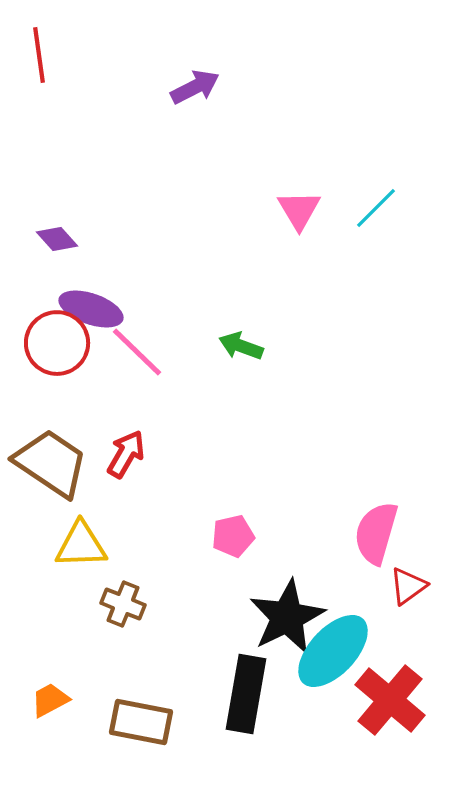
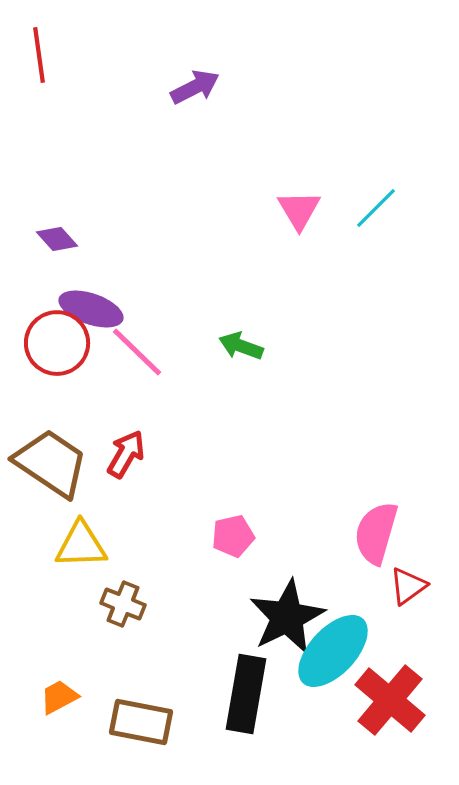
orange trapezoid: moved 9 px right, 3 px up
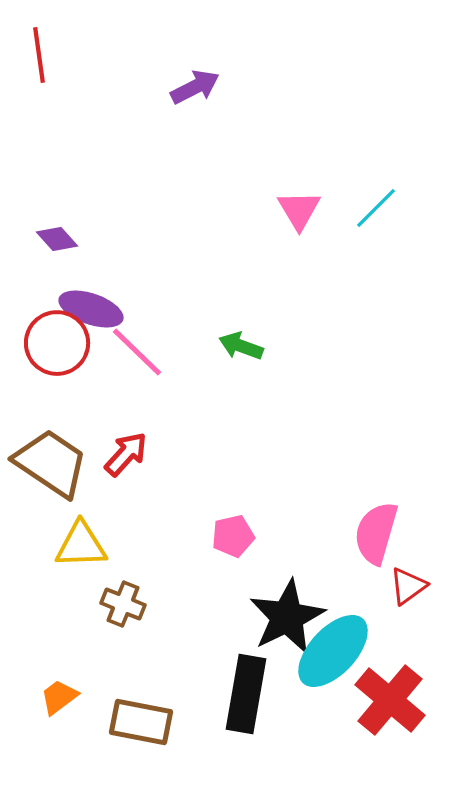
red arrow: rotated 12 degrees clockwise
orange trapezoid: rotated 9 degrees counterclockwise
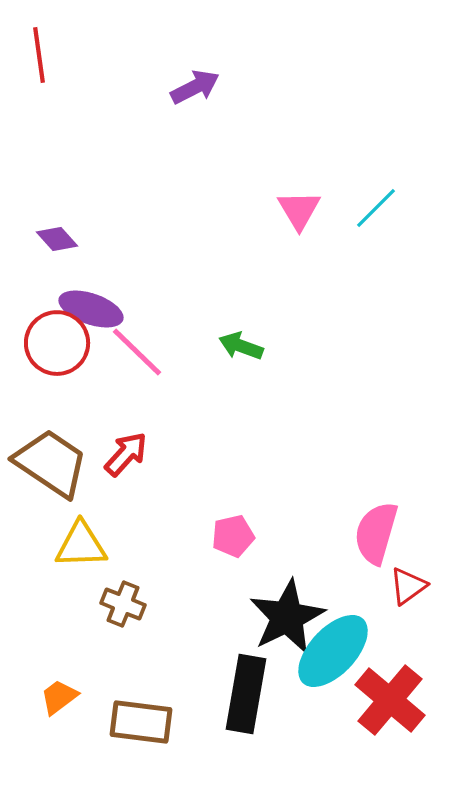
brown rectangle: rotated 4 degrees counterclockwise
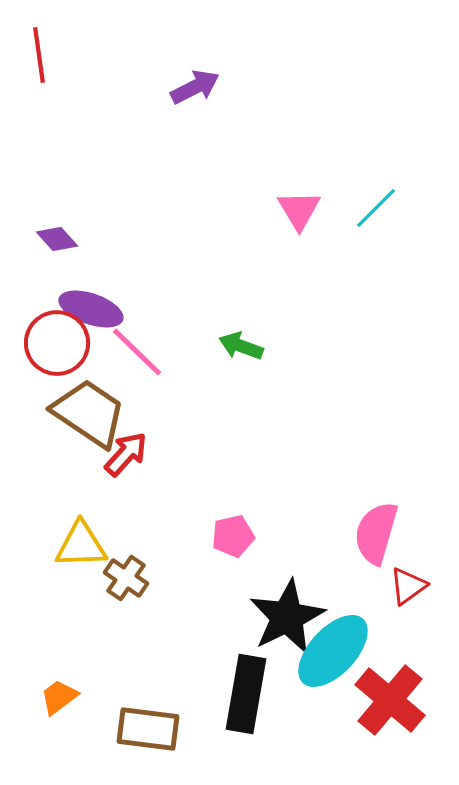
brown trapezoid: moved 38 px right, 50 px up
brown cross: moved 3 px right, 26 px up; rotated 12 degrees clockwise
brown rectangle: moved 7 px right, 7 px down
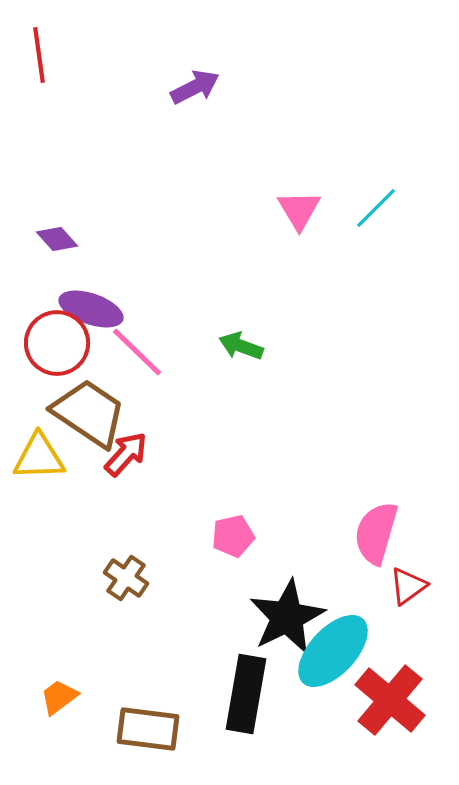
yellow triangle: moved 42 px left, 88 px up
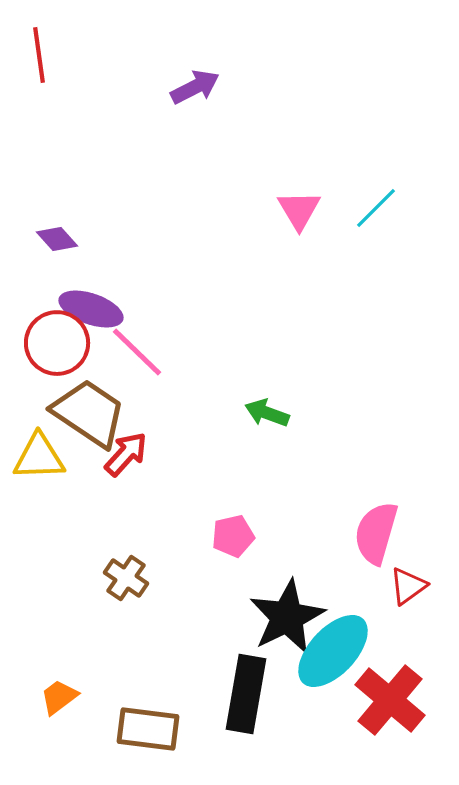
green arrow: moved 26 px right, 67 px down
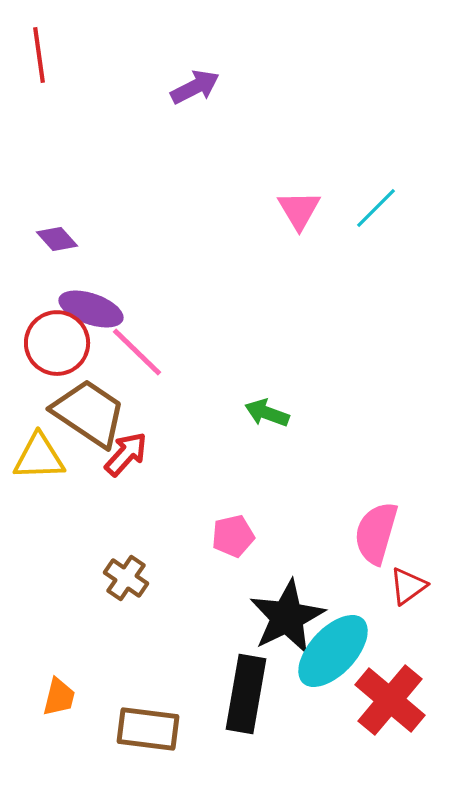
orange trapezoid: rotated 141 degrees clockwise
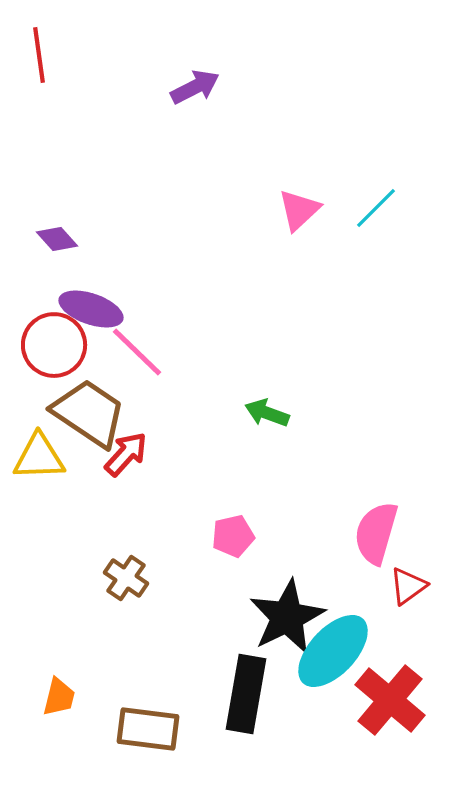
pink triangle: rotated 18 degrees clockwise
red circle: moved 3 px left, 2 px down
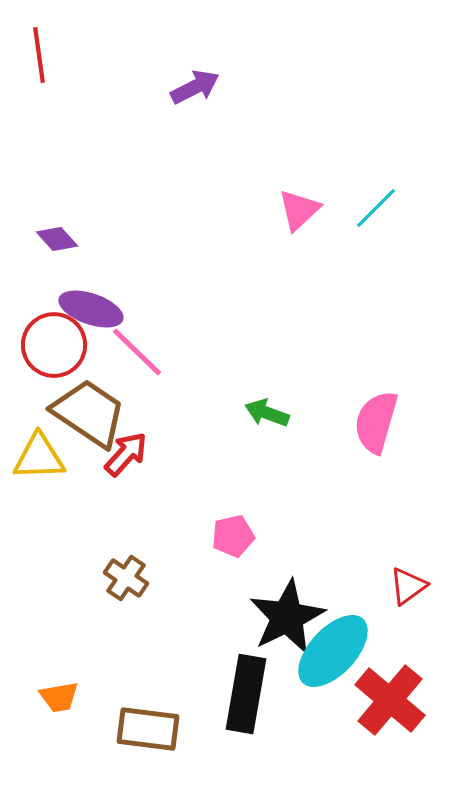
pink semicircle: moved 111 px up
orange trapezoid: rotated 66 degrees clockwise
